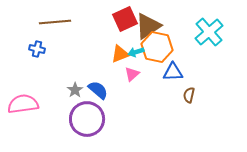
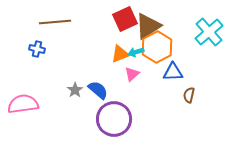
orange hexagon: rotated 20 degrees clockwise
purple circle: moved 27 px right
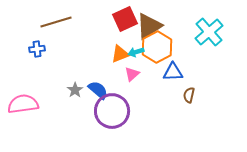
brown line: moved 1 px right; rotated 12 degrees counterclockwise
brown triangle: moved 1 px right
blue cross: rotated 21 degrees counterclockwise
purple circle: moved 2 px left, 8 px up
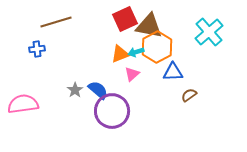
brown triangle: rotated 44 degrees clockwise
brown semicircle: rotated 42 degrees clockwise
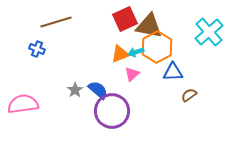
blue cross: rotated 28 degrees clockwise
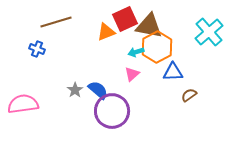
orange triangle: moved 14 px left, 22 px up
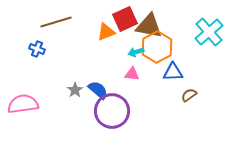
pink triangle: rotated 49 degrees clockwise
